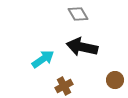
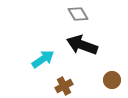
black arrow: moved 2 px up; rotated 8 degrees clockwise
brown circle: moved 3 px left
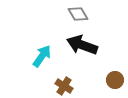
cyan arrow: moved 1 px left, 3 px up; rotated 20 degrees counterclockwise
brown circle: moved 3 px right
brown cross: rotated 30 degrees counterclockwise
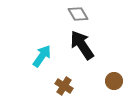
black arrow: rotated 36 degrees clockwise
brown circle: moved 1 px left, 1 px down
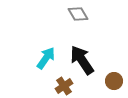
black arrow: moved 15 px down
cyan arrow: moved 4 px right, 2 px down
brown cross: rotated 24 degrees clockwise
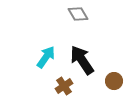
cyan arrow: moved 1 px up
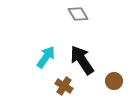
brown cross: rotated 24 degrees counterclockwise
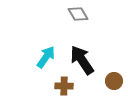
brown cross: rotated 30 degrees counterclockwise
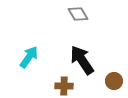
cyan arrow: moved 17 px left
